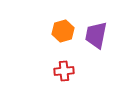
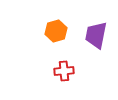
orange hexagon: moved 7 px left
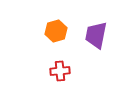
red cross: moved 4 px left
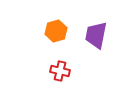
red cross: rotated 18 degrees clockwise
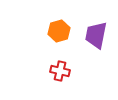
orange hexagon: moved 3 px right
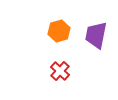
red cross: rotated 30 degrees clockwise
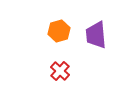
purple trapezoid: rotated 16 degrees counterclockwise
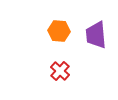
orange hexagon: rotated 20 degrees clockwise
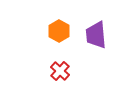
orange hexagon: rotated 25 degrees clockwise
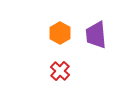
orange hexagon: moved 1 px right, 2 px down
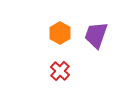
purple trapezoid: rotated 24 degrees clockwise
